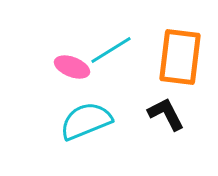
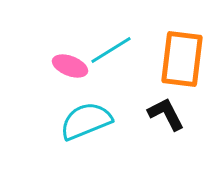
orange rectangle: moved 2 px right, 2 px down
pink ellipse: moved 2 px left, 1 px up
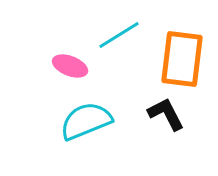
cyan line: moved 8 px right, 15 px up
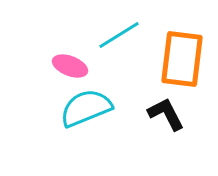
cyan semicircle: moved 13 px up
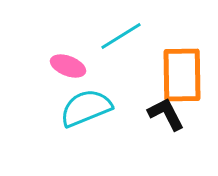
cyan line: moved 2 px right, 1 px down
orange rectangle: moved 16 px down; rotated 8 degrees counterclockwise
pink ellipse: moved 2 px left
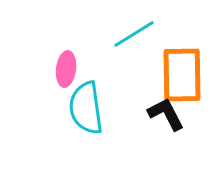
cyan line: moved 13 px right, 2 px up
pink ellipse: moved 2 px left, 3 px down; rotated 76 degrees clockwise
cyan semicircle: rotated 76 degrees counterclockwise
